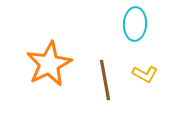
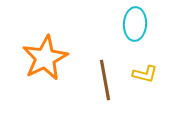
orange star: moved 4 px left, 6 px up
yellow L-shape: rotated 15 degrees counterclockwise
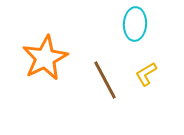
yellow L-shape: moved 1 px right; rotated 135 degrees clockwise
brown line: rotated 18 degrees counterclockwise
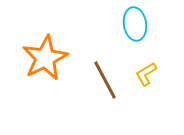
cyan ellipse: rotated 12 degrees counterclockwise
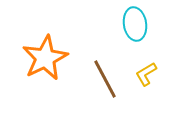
brown line: moved 1 px up
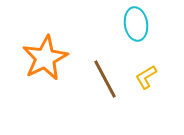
cyan ellipse: moved 1 px right
yellow L-shape: moved 3 px down
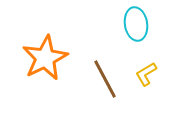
yellow L-shape: moved 3 px up
